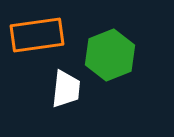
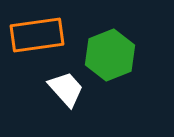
white trapezoid: rotated 48 degrees counterclockwise
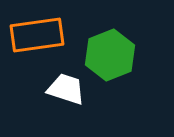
white trapezoid: rotated 30 degrees counterclockwise
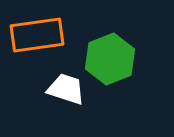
green hexagon: moved 4 px down
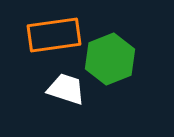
orange rectangle: moved 17 px right
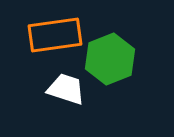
orange rectangle: moved 1 px right
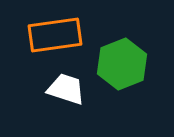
green hexagon: moved 12 px right, 5 px down
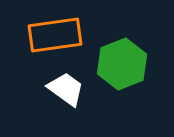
white trapezoid: rotated 18 degrees clockwise
